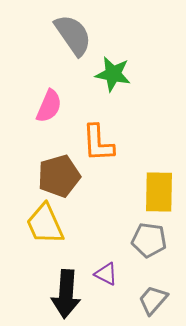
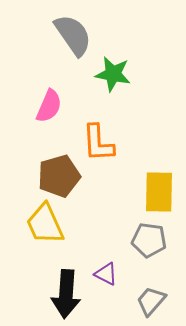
gray trapezoid: moved 2 px left, 1 px down
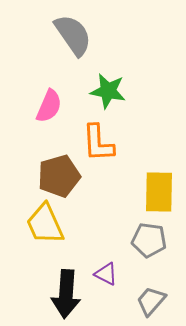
green star: moved 5 px left, 17 px down
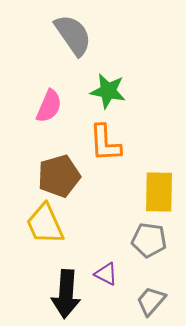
orange L-shape: moved 7 px right
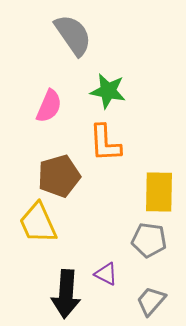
yellow trapezoid: moved 7 px left, 1 px up
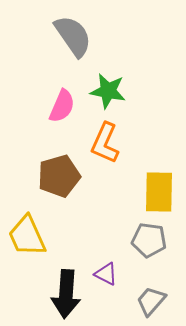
gray semicircle: moved 1 px down
pink semicircle: moved 13 px right
orange L-shape: rotated 27 degrees clockwise
yellow trapezoid: moved 11 px left, 13 px down
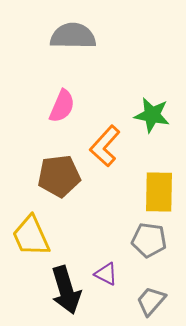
gray semicircle: rotated 54 degrees counterclockwise
green star: moved 44 px right, 24 px down
orange L-shape: moved 3 px down; rotated 18 degrees clockwise
brown pentagon: rotated 9 degrees clockwise
yellow trapezoid: moved 4 px right
black arrow: moved 4 px up; rotated 21 degrees counterclockwise
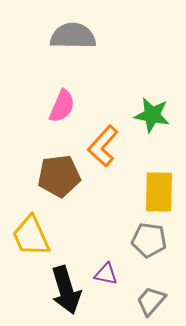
orange L-shape: moved 2 px left
purple triangle: rotated 15 degrees counterclockwise
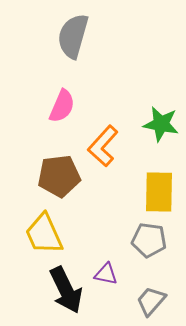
gray semicircle: rotated 75 degrees counterclockwise
green star: moved 9 px right, 9 px down
yellow trapezoid: moved 13 px right, 2 px up
black arrow: rotated 9 degrees counterclockwise
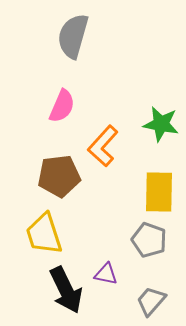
yellow trapezoid: rotated 6 degrees clockwise
gray pentagon: rotated 12 degrees clockwise
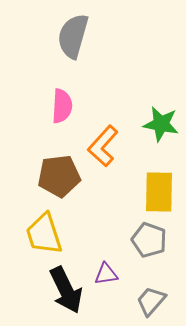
pink semicircle: rotated 20 degrees counterclockwise
purple triangle: rotated 20 degrees counterclockwise
